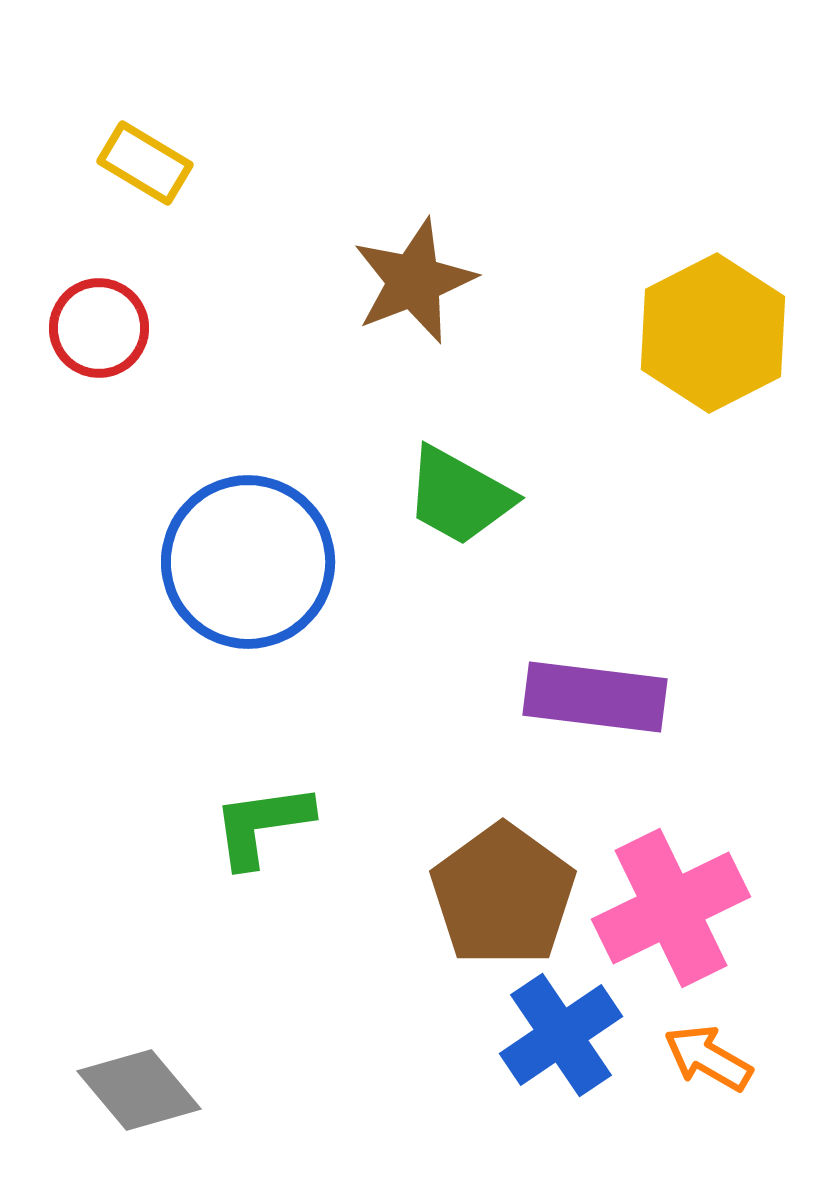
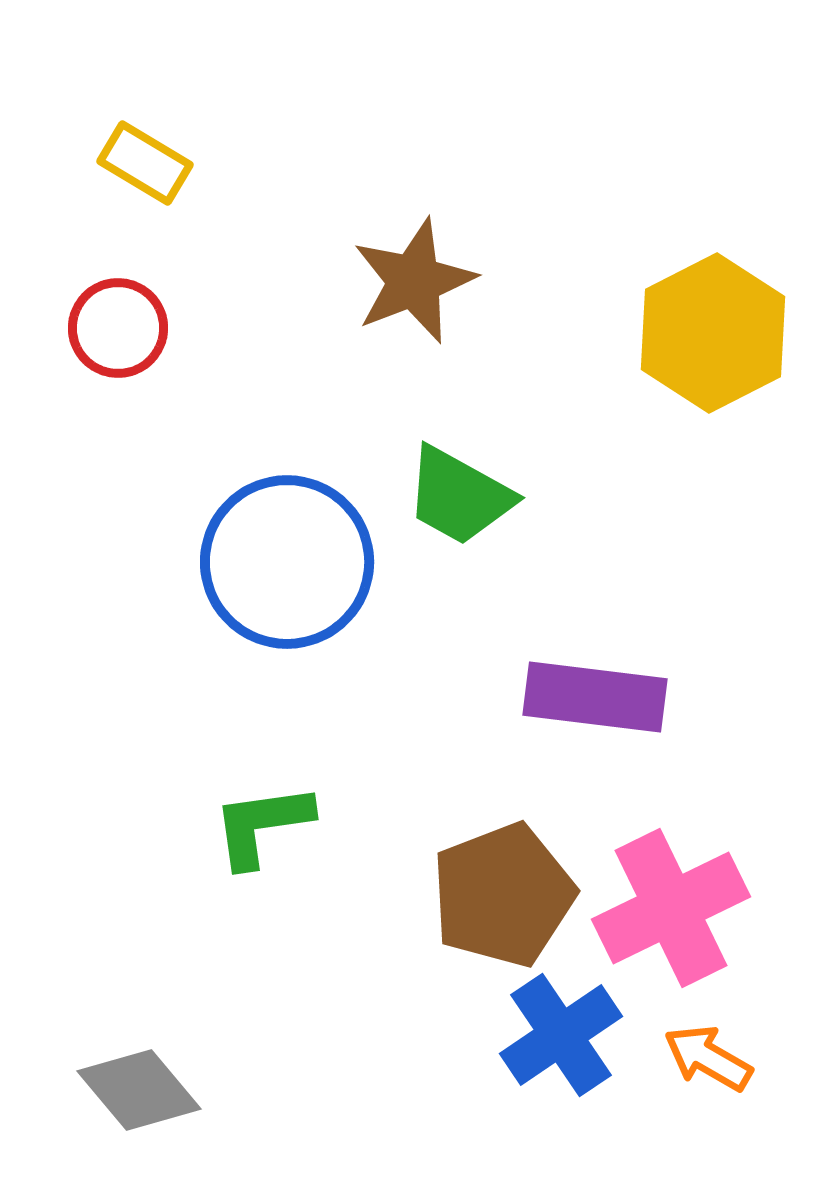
red circle: moved 19 px right
blue circle: moved 39 px right
brown pentagon: rotated 15 degrees clockwise
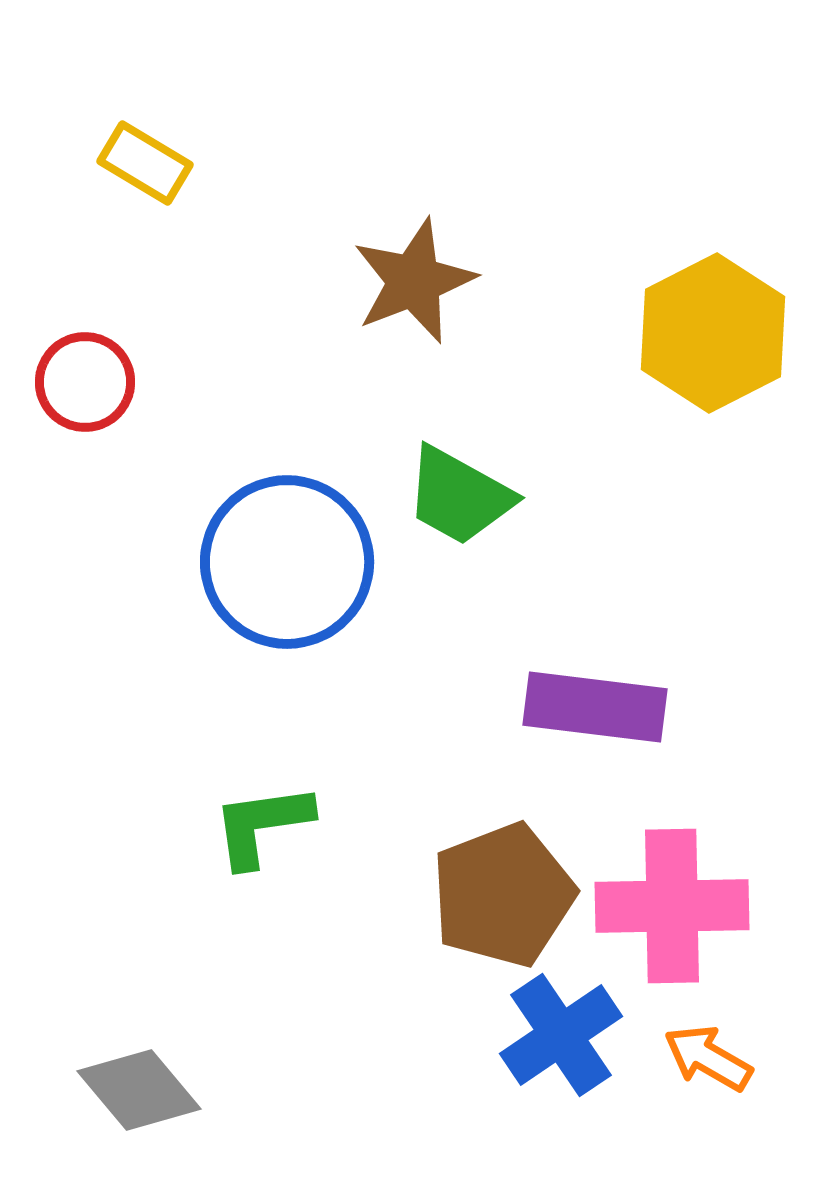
red circle: moved 33 px left, 54 px down
purple rectangle: moved 10 px down
pink cross: moved 1 px right, 2 px up; rotated 25 degrees clockwise
